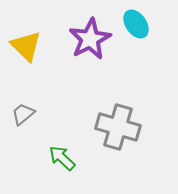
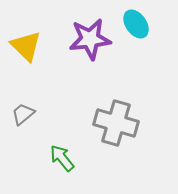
purple star: rotated 21 degrees clockwise
gray cross: moved 2 px left, 4 px up
green arrow: rotated 8 degrees clockwise
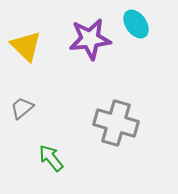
gray trapezoid: moved 1 px left, 6 px up
green arrow: moved 11 px left
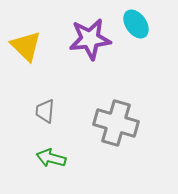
gray trapezoid: moved 23 px right, 3 px down; rotated 45 degrees counterclockwise
green arrow: rotated 36 degrees counterclockwise
